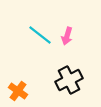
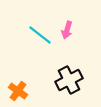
pink arrow: moved 6 px up
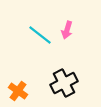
black cross: moved 5 px left, 3 px down
